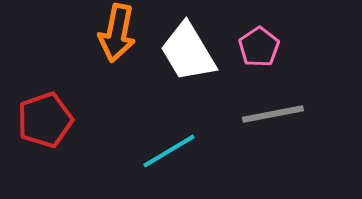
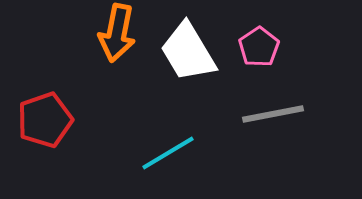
cyan line: moved 1 px left, 2 px down
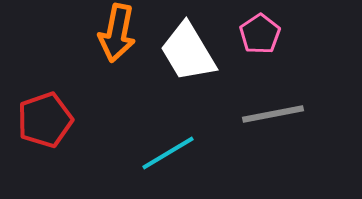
pink pentagon: moved 1 px right, 13 px up
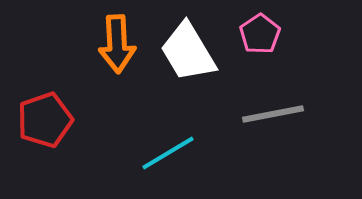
orange arrow: moved 11 px down; rotated 14 degrees counterclockwise
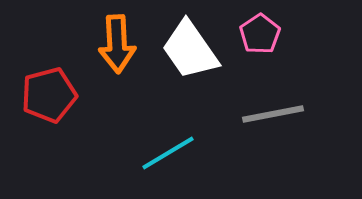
white trapezoid: moved 2 px right, 2 px up; rotated 4 degrees counterclockwise
red pentagon: moved 4 px right, 25 px up; rotated 4 degrees clockwise
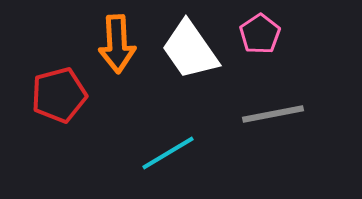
red pentagon: moved 10 px right
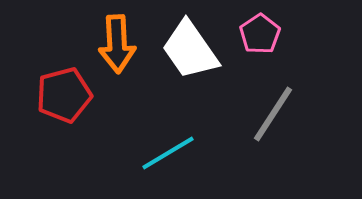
red pentagon: moved 5 px right
gray line: rotated 46 degrees counterclockwise
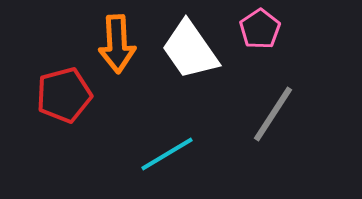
pink pentagon: moved 5 px up
cyan line: moved 1 px left, 1 px down
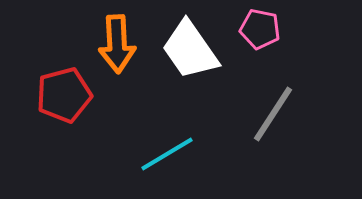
pink pentagon: rotated 27 degrees counterclockwise
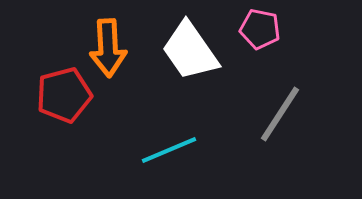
orange arrow: moved 9 px left, 4 px down
white trapezoid: moved 1 px down
gray line: moved 7 px right
cyan line: moved 2 px right, 4 px up; rotated 8 degrees clockwise
